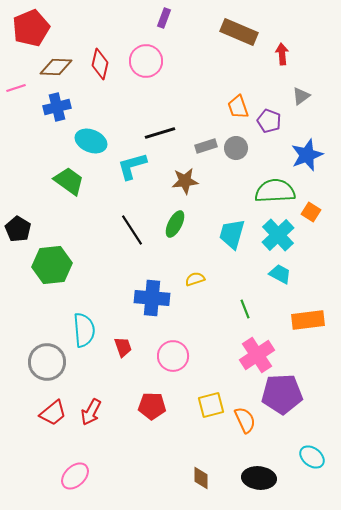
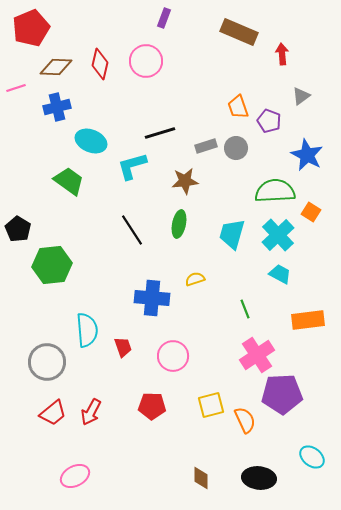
blue star at (307, 155): rotated 24 degrees counterclockwise
green ellipse at (175, 224): moved 4 px right; rotated 16 degrees counterclockwise
cyan semicircle at (84, 330): moved 3 px right
pink ellipse at (75, 476): rotated 16 degrees clockwise
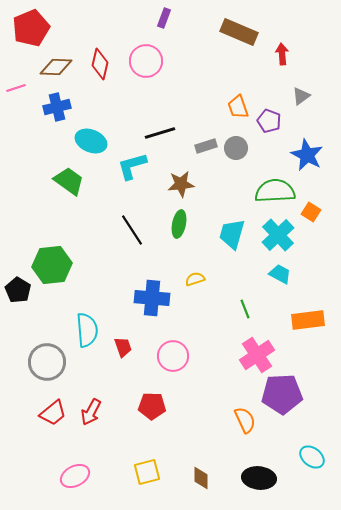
brown star at (185, 181): moved 4 px left, 3 px down
black pentagon at (18, 229): moved 61 px down
yellow square at (211, 405): moved 64 px left, 67 px down
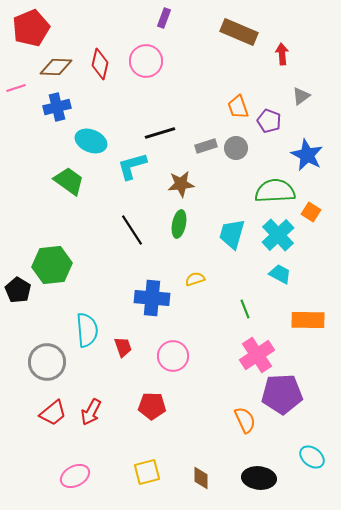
orange rectangle at (308, 320): rotated 8 degrees clockwise
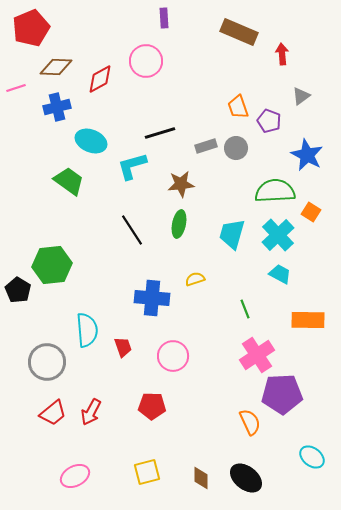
purple rectangle at (164, 18): rotated 24 degrees counterclockwise
red diamond at (100, 64): moved 15 px down; rotated 48 degrees clockwise
orange semicircle at (245, 420): moved 5 px right, 2 px down
black ellipse at (259, 478): moved 13 px left; rotated 32 degrees clockwise
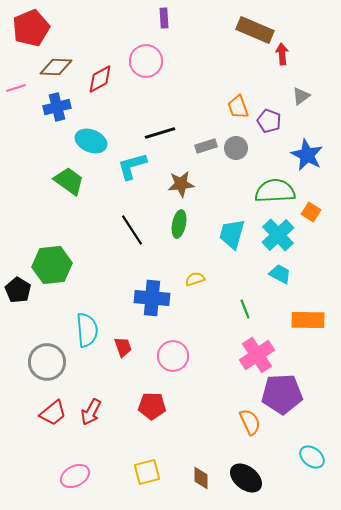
brown rectangle at (239, 32): moved 16 px right, 2 px up
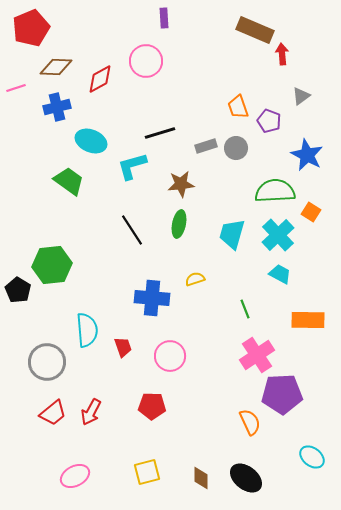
pink circle at (173, 356): moved 3 px left
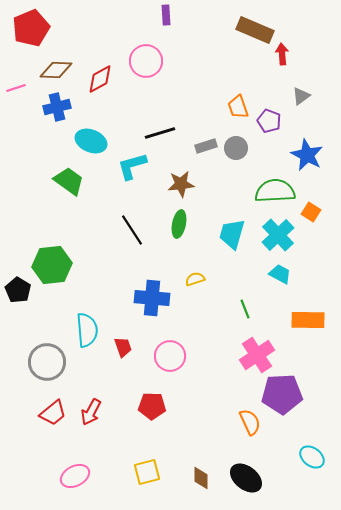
purple rectangle at (164, 18): moved 2 px right, 3 px up
brown diamond at (56, 67): moved 3 px down
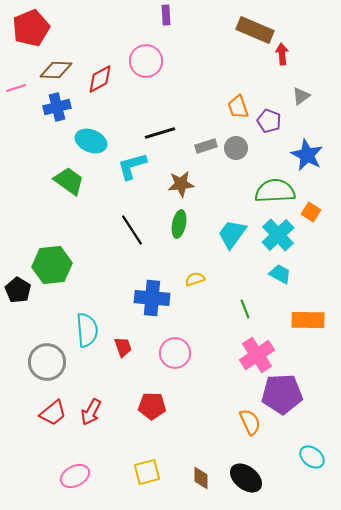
cyan trapezoid at (232, 234): rotated 20 degrees clockwise
pink circle at (170, 356): moved 5 px right, 3 px up
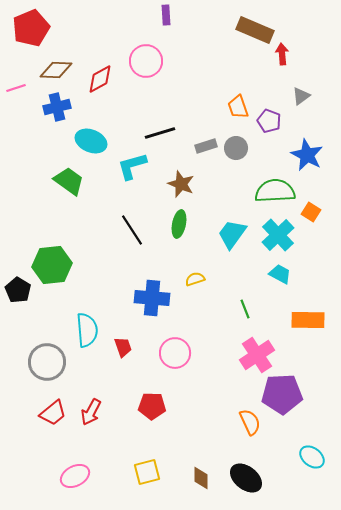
brown star at (181, 184): rotated 28 degrees clockwise
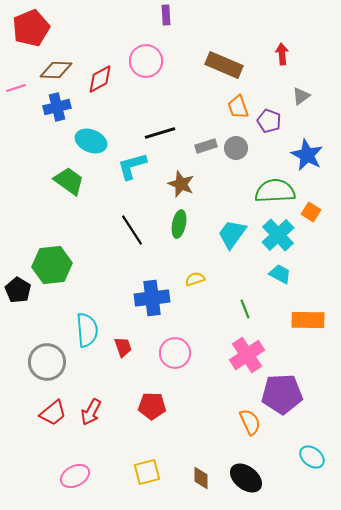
brown rectangle at (255, 30): moved 31 px left, 35 px down
blue cross at (152, 298): rotated 12 degrees counterclockwise
pink cross at (257, 355): moved 10 px left
